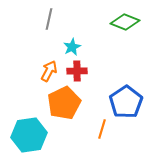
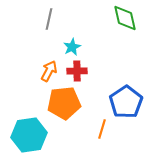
green diamond: moved 4 px up; rotated 56 degrees clockwise
orange pentagon: rotated 20 degrees clockwise
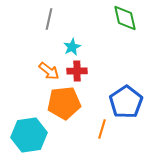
orange arrow: rotated 100 degrees clockwise
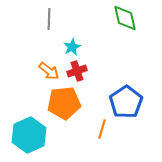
gray line: rotated 10 degrees counterclockwise
red cross: rotated 18 degrees counterclockwise
cyan hexagon: rotated 16 degrees counterclockwise
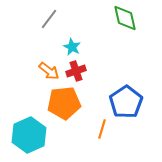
gray line: rotated 35 degrees clockwise
cyan star: rotated 18 degrees counterclockwise
red cross: moved 1 px left
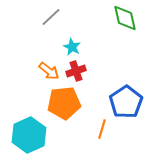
gray line: moved 2 px right, 2 px up; rotated 10 degrees clockwise
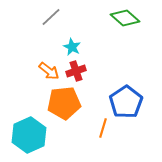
green diamond: rotated 36 degrees counterclockwise
orange line: moved 1 px right, 1 px up
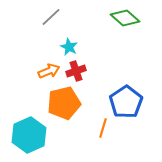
cyan star: moved 3 px left
orange arrow: rotated 60 degrees counterclockwise
orange pentagon: rotated 8 degrees counterclockwise
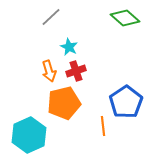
orange arrow: rotated 95 degrees clockwise
orange line: moved 2 px up; rotated 24 degrees counterclockwise
